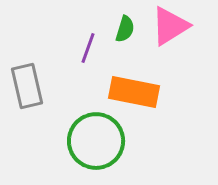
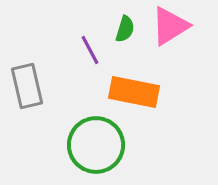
purple line: moved 2 px right, 2 px down; rotated 48 degrees counterclockwise
green circle: moved 4 px down
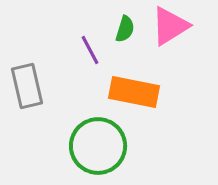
green circle: moved 2 px right, 1 px down
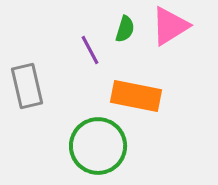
orange rectangle: moved 2 px right, 4 px down
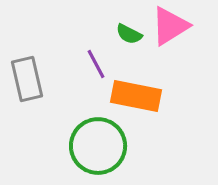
green semicircle: moved 4 px right, 5 px down; rotated 100 degrees clockwise
purple line: moved 6 px right, 14 px down
gray rectangle: moved 7 px up
